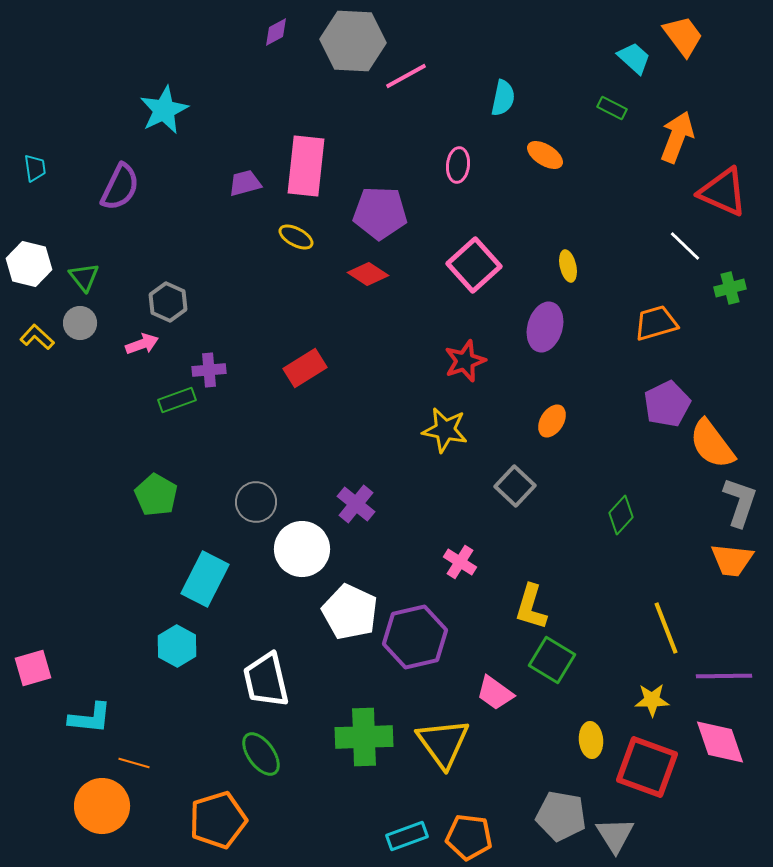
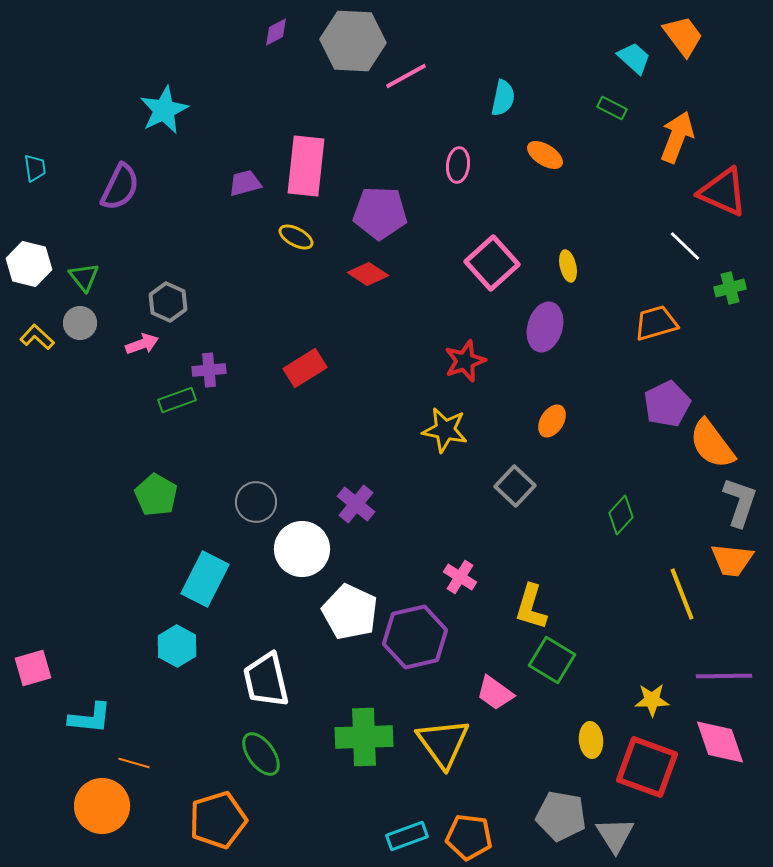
pink square at (474, 265): moved 18 px right, 2 px up
pink cross at (460, 562): moved 15 px down
yellow line at (666, 628): moved 16 px right, 34 px up
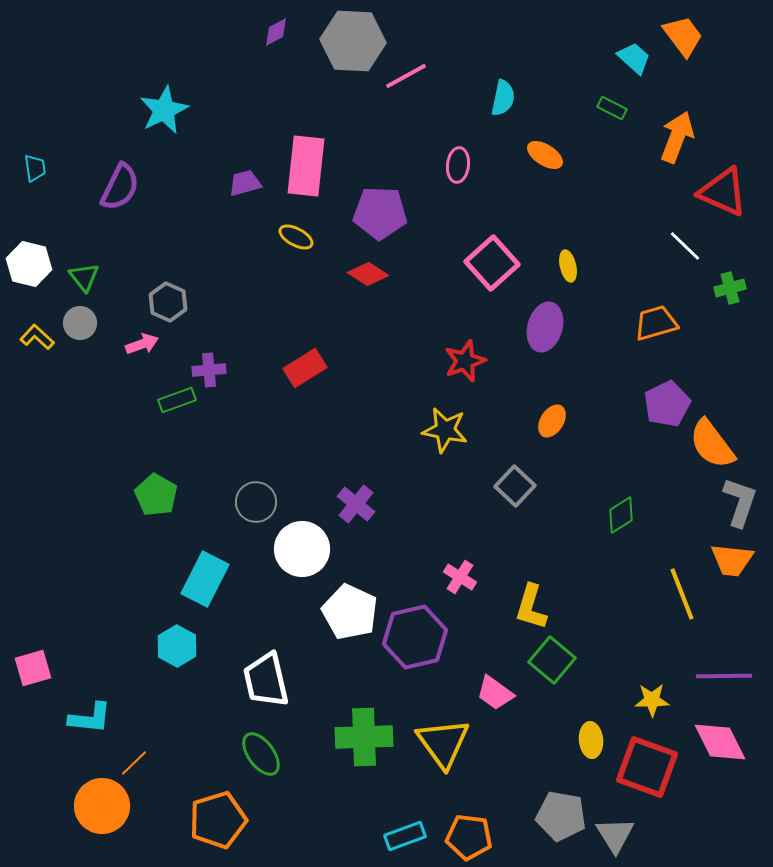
green diamond at (621, 515): rotated 15 degrees clockwise
green square at (552, 660): rotated 9 degrees clockwise
pink diamond at (720, 742): rotated 8 degrees counterclockwise
orange line at (134, 763): rotated 60 degrees counterclockwise
cyan rectangle at (407, 836): moved 2 px left
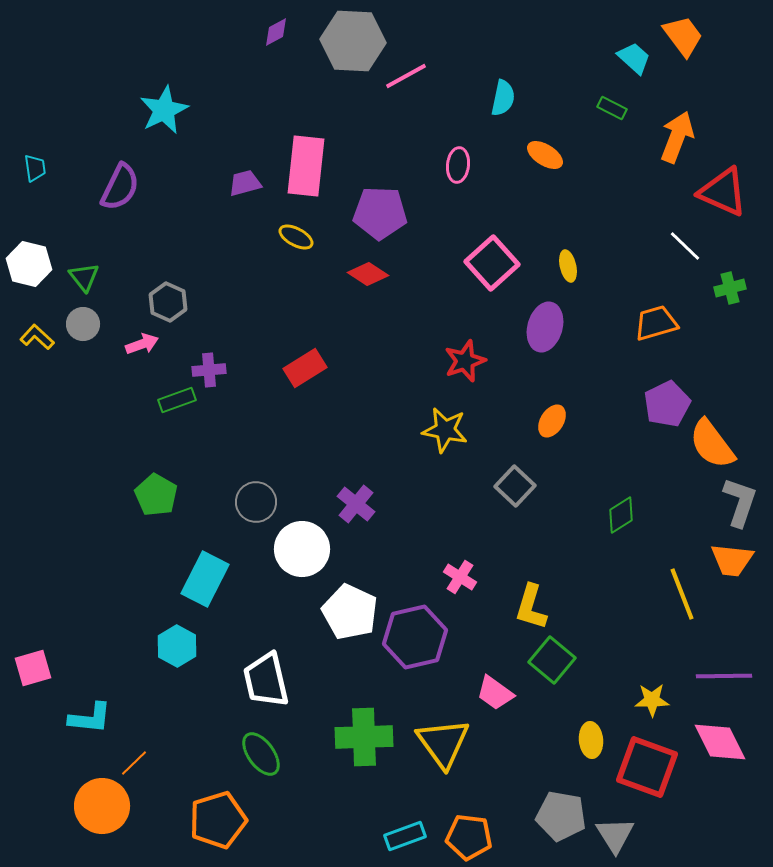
gray circle at (80, 323): moved 3 px right, 1 px down
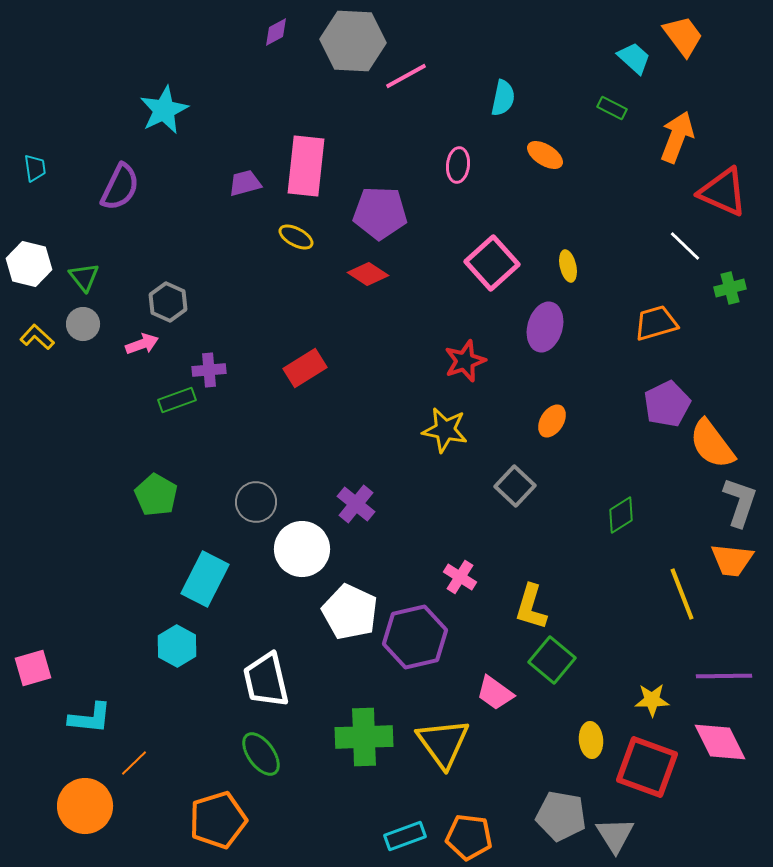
orange circle at (102, 806): moved 17 px left
